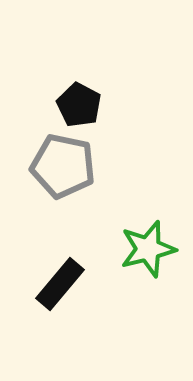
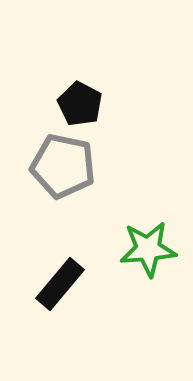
black pentagon: moved 1 px right, 1 px up
green star: rotated 10 degrees clockwise
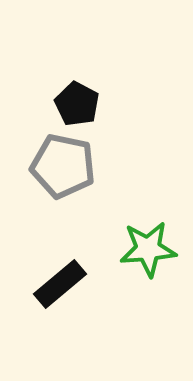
black pentagon: moved 3 px left
black rectangle: rotated 10 degrees clockwise
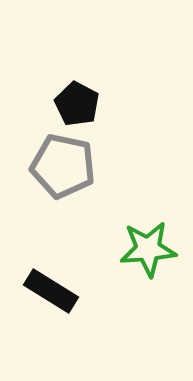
black rectangle: moved 9 px left, 7 px down; rotated 72 degrees clockwise
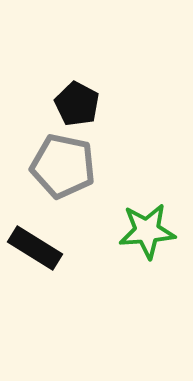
green star: moved 1 px left, 18 px up
black rectangle: moved 16 px left, 43 px up
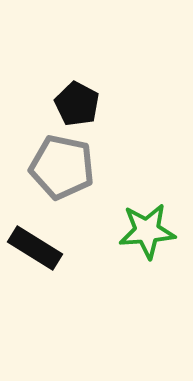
gray pentagon: moved 1 px left, 1 px down
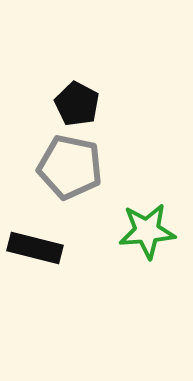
gray pentagon: moved 8 px right
black rectangle: rotated 18 degrees counterclockwise
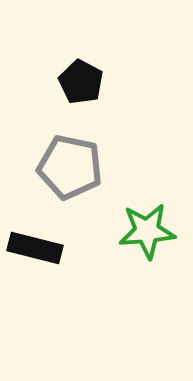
black pentagon: moved 4 px right, 22 px up
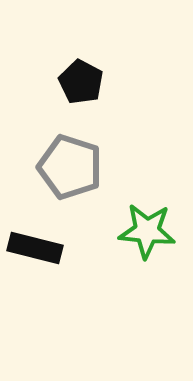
gray pentagon: rotated 6 degrees clockwise
green star: rotated 10 degrees clockwise
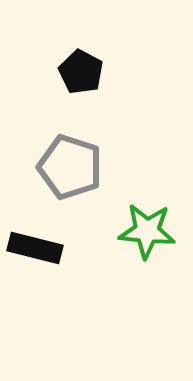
black pentagon: moved 10 px up
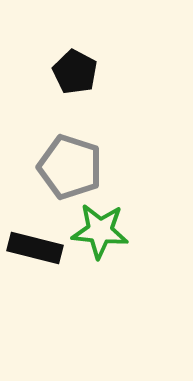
black pentagon: moved 6 px left
green star: moved 47 px left
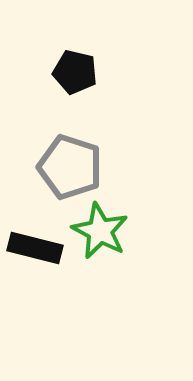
black pentagon: rotated 15 degrees counterclockwise
green star: rotated 22 degrees clockwise
